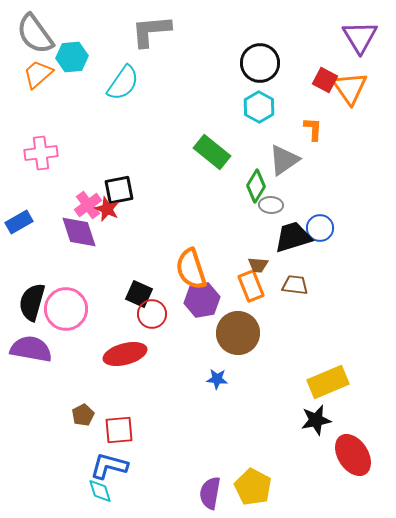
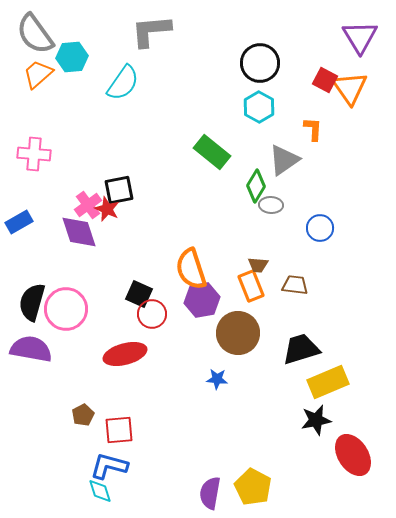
pink cross at (41, 153): moved 7 px left, 1 px down; rotated 12 degrees clockwise
black trapezoid at (293, 237): moved 8 px right, 112 px down
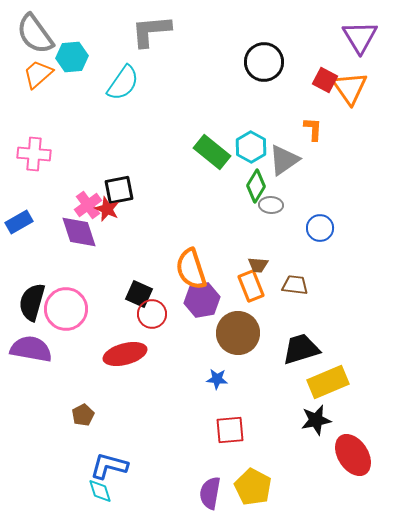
black circle at (260, 63): moved 4 px right, 1 px up
cyan hexagon at (259, 107): moved 8 px left, 40 px down
red square at (119, 430): moved 111 px right
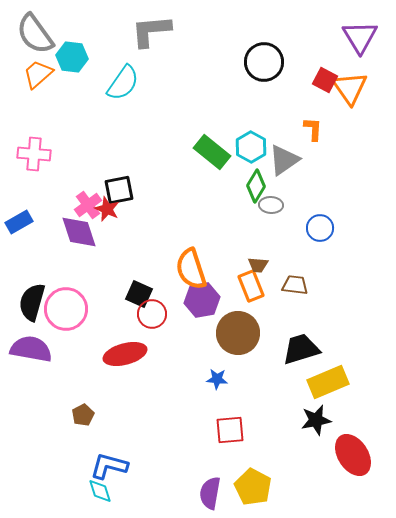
cyan hexagon at (72, 57): rotated 12 degrees clockwise
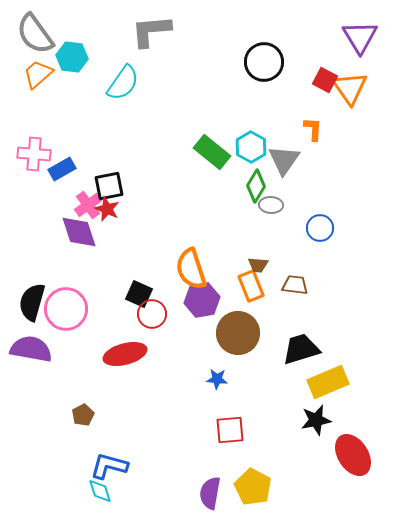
gray triangle at (284, 160): rotated 20 degrees counterclockwise
black square at (119, 190): moved 10 px left, 4 px up
blue rectangle at (19, 222): moved 43 px right, 53 px up
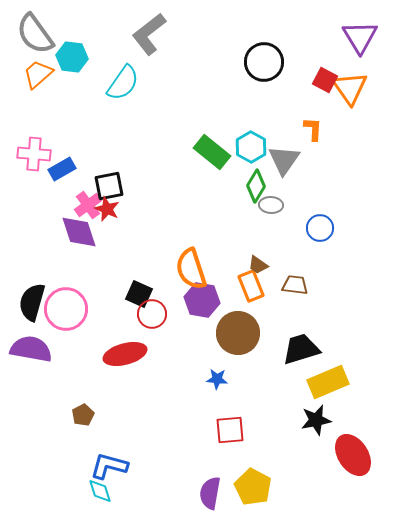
gray L-shape at (151, 31): moved 2 px left, 3 px down; rotated 33 degrees counterclockwise
brown trapezoid at (258, 265): rotated 30 degrees clockwise
purple hexagon at (202, 300): rotated 20 degrees clockwise
